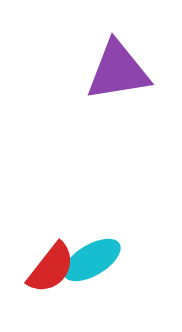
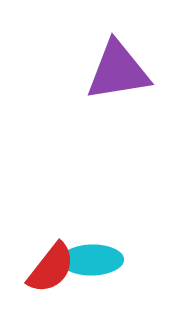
cyan ellipse: rotated 30 degrees clockwise
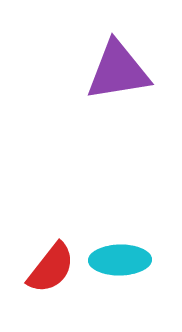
cyan ellipse: moved 28 px right
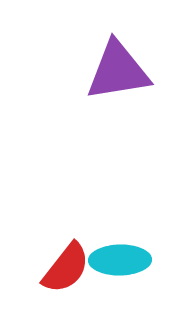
red semicircle: moved 15 px right
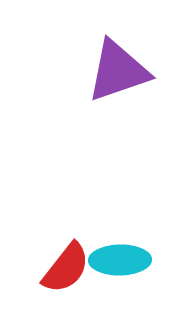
purple triangle: rotated 10 degrees counterclockwise
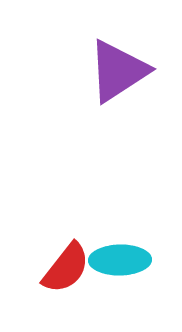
purple triangle: rotated 14 degrees counterclockwise
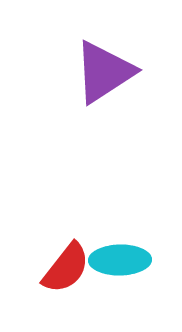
purple triangle: moved 14 px left, 1 px down
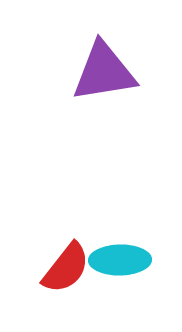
purple triangle: rotated 24 degrees clockwise
